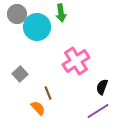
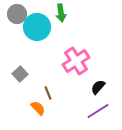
black semicircle: moved 4 px left; rotated 21 degrees clockwise
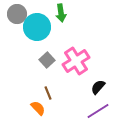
gray square: moved 27 px right, 14 px up
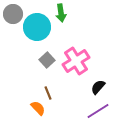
gray circle: moved 4 px left
